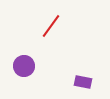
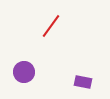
purple circle: moved 6 px down
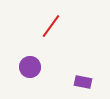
purple circle: moved 6 px right, 5 px up
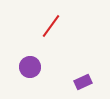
purple rectangle: rotated 36 degrees counterclockwise
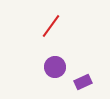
purple circle: moved 25 px right
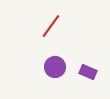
purple rectangle: moved 5 px right, 10 px up; rotated 48 degrees clockwise
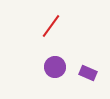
purple rectangle: moved 1 px down
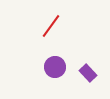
purple rectangle: rotated 24 degrees clockwise
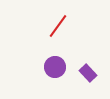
red line: moved 7 px right
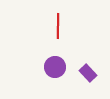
red line: rotated 35 degrees counterclockwise
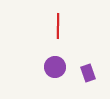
purple rectangle: rotated 24 degrees clockwise
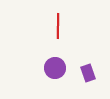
purple circle: moved 1 px down
